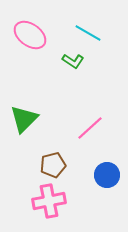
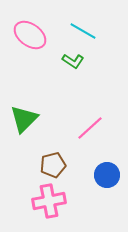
cyan line: moved 5 px left, 2 px up
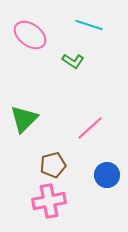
cyan line: moved 6 px right, 6 px up; rotated 12 degrees counterclockwise
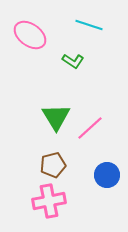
green triangle: moved 32 px right, 2 px up; rotated 16 degrees counterclockwise
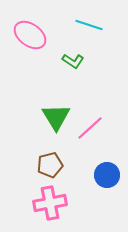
brown pentagon: moved 3 px left
pink cross: moved 1 px right, 2 px down
